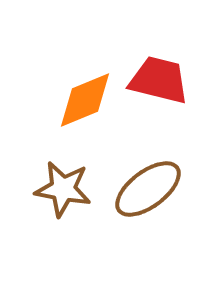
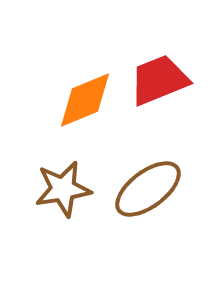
red trapezoid: rotated 36 degrees counterclockwise
brown star: rotated 20 degrees counterclockwise
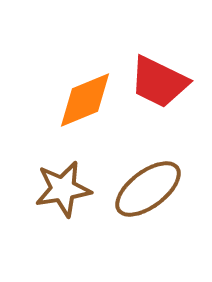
red trapezoid: moved 2 px down; rotated 132 degrees counterclockwise
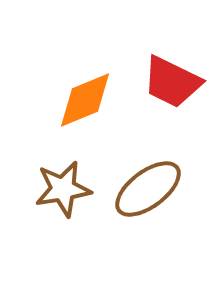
red trapezoid: moved 13 px right
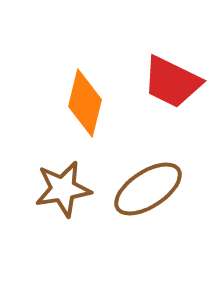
orange diamond: moved 3 px down; rotated 54 degrees counterclockwise
brown ellipse: rotated 4 degrees clockwise
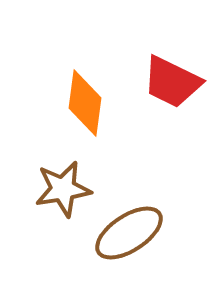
orange diamond: rotated 6 degrees counterclockwise
brown ellipse: moved 19 px left, 44 px down
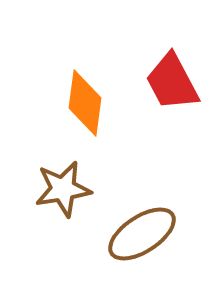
red trapezoid: rotated 36 degrees clockwise
brown ellipse: moved 13 px right, 1 px down
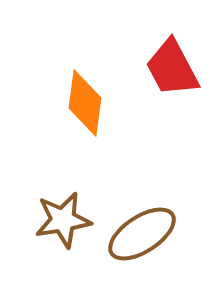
red trapezoid: moved 14 px up
brown star: moved 31 px down
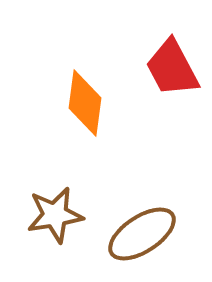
brown star: moved 8 px left, 5 px up
